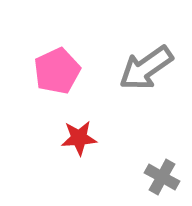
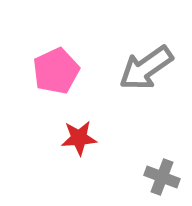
pink pentagon: moved 1 px left
gray cross: rotated 8 degrees counterclockwise
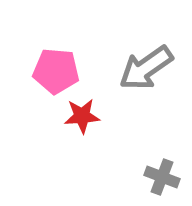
pink pentagon: rotated 30 degrees clockwise
red star: moved 3 px right, 22 px up
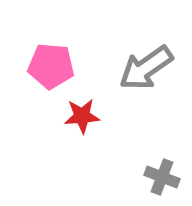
pink pentagon: moved 5 px left, 5 px up
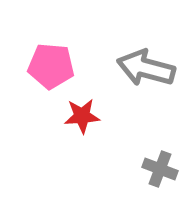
gray arrow: rotated 50 degrees clockwise
gray cross: moved 2 px left, 8 px up
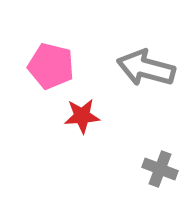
pink pentagon: rotated 9 degrees clockwise
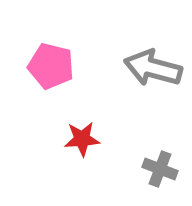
gray arrow: moved 7 px right
red star: moved 23 px down
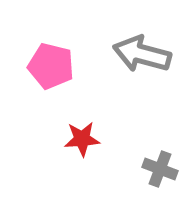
gray arrow: moved 11 px left, 14 px up
